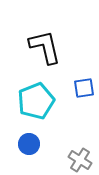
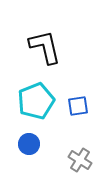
blue square: moved 6 px left, 18 px down
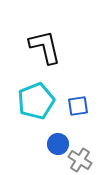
blue circle: moved 29 px right
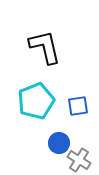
blue circle: moved 1 px right, 1 px up
gray cross: moved 1 px left
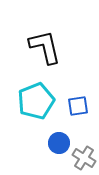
gray cross: moved 5 px right, 2 px up
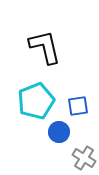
blue circle: moved 11 px up
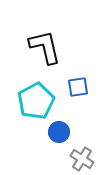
cyan pentagon: rotated 6 degrees counterclockwise
blue square: moved 19 px up
gray cross: moved 2 px left, 1 px down
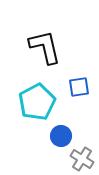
blue square: moved 1 px right
cyan pentagon: moved 1 px right, 1 px down
blue circle: moved 2 px right, 4 px down
